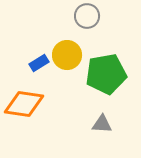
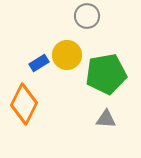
orange diamond: rotated 72 degrees counterclockwise
gray triangle: moved 4 px right, 5 px up
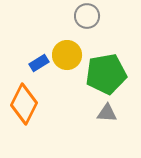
gray triangle: moved 1 px right, 6 px up
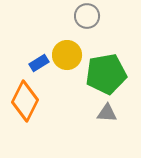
orange diamond: moved 1 px right, 3 px up
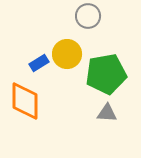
gray circle: moved 1 px right
yellow circle: moved 1 px up
orange diamond: rotated 27 degrees counterclockwise
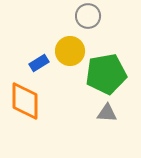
yellow circle: moved 3 px right, 3 px up
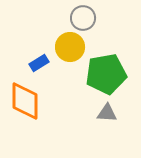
gray circle: moved 5 px left, 2 px down
yellow circle: moved 4 px up
